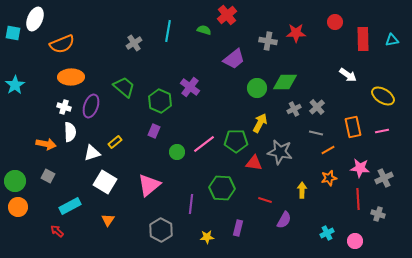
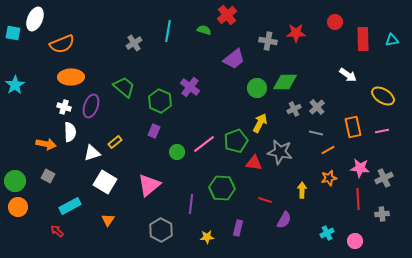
green pentagon at (236, 141): rotated 20 degrees counterclockwise
gray cross at (378, 214): moved 4 px right; rotated 24 degrees counterclockwise
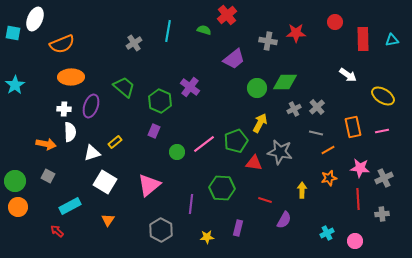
white cross at (64, 107): moved 2 px down; rotated 16 degrees counterclockwise
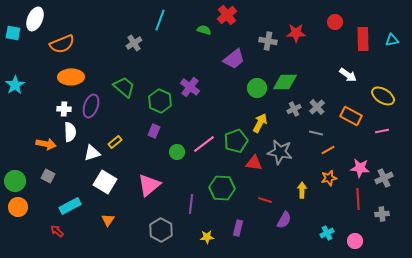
cyan line at (168, 31): moved 8 px left, 11 px up; rotated 10 degrees clockwise
orange rectangle at (353, 127): moved 2 px left, 11 px up; rotated 50 degrees counterclockwise
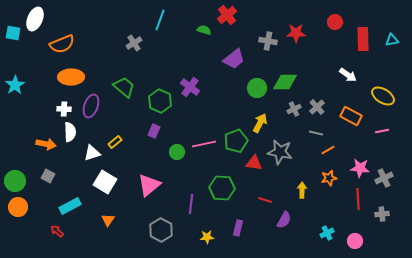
pink line at (204, 144): rotated 25 degrees clockwise
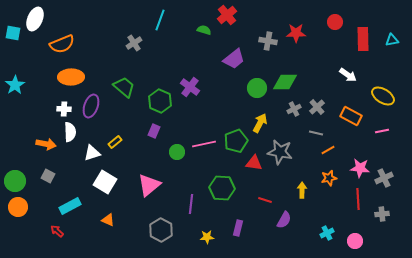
orange triangle at (108, 220): rotated 40 degrees counterclockwise
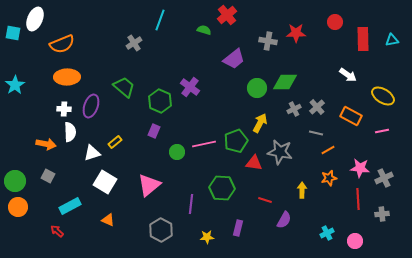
orange ellipse at (71, 77): moved 4 px left
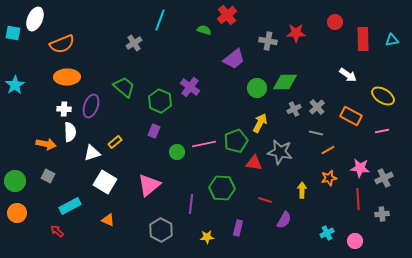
orange circle at (18, 207): moved 1 px left, 6 px down
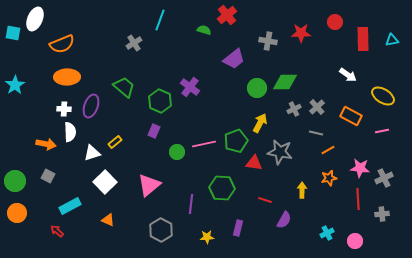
red star at (296, 33): moved 5 px right
white square at (105, 182): rotated 15 degrees clockwise
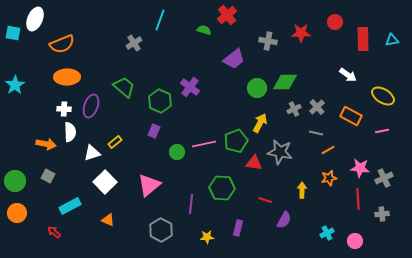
red arrow at (57, 231): moved 3 px left, 1 px down
